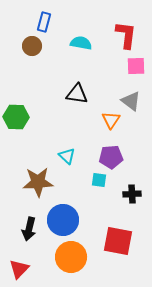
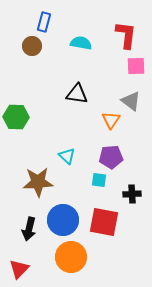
red square: moved 14 px left, 19 px up
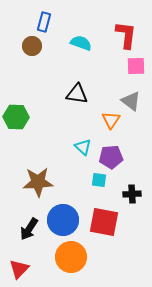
cyan semicircle: rotated 10 degrees clockwise
cyan triangle: moved 16 px right, 9 px up
black arrow: rotated 20 degrees clockwise
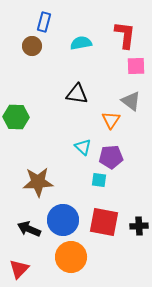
red L-shape: moved 1 px left
cyan semicircle: rotated 30 degrees counterclockwise
black cross: moved 7 px right, 32 px down
black arrow: rotated 80 degrees clockwise
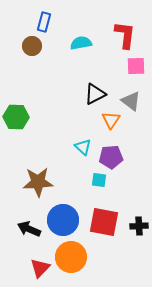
black triangle: moved 18 px right; rotated 35 degrees counterclockwise
red triangle: moved 21 px right, 1 px up
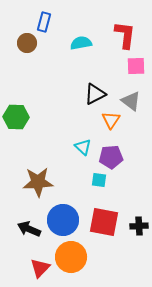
brown circle: moved 5 px left, 3 px up
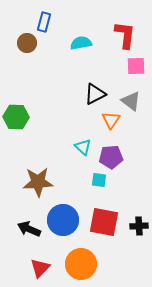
orange circle: moved 10 px right, 7 px down
